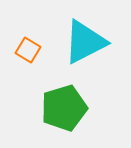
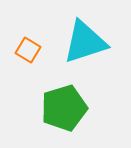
cyan triangle: rotated 9 degrees clockwise
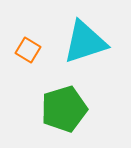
green pentagon: moved 1 px down
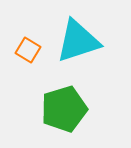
cyan triangle: moved 7 px left, 1 px up
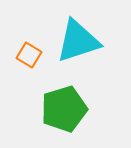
orange square: moved 1 px right, 5 px down
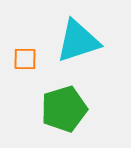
orange square: moved 4 px left, 4 px down; rotated 30 degrees counterclockwise
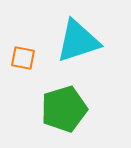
orange square: moved 2 px left, 1 px up; rotated 10 degrees clockwise
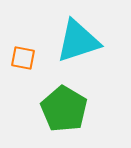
green pentagon: rotated 24 degrees counterclockwise
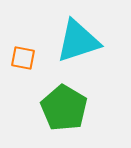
green pentagon: moved 1 px up
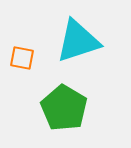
orange square: moved 1 px left
